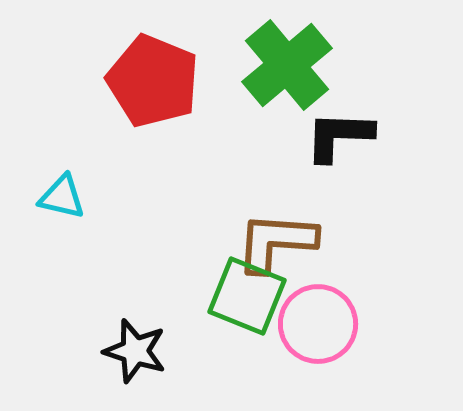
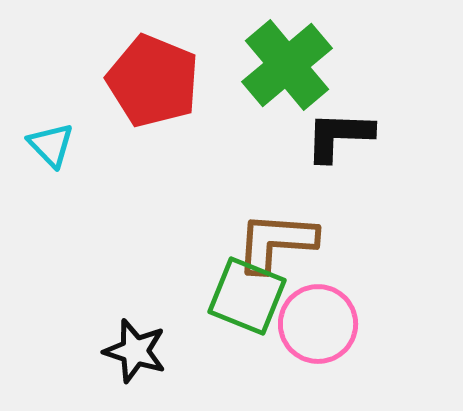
cyan triangle: moved 11 px left, 52 px up; rotated 33 degrees clockwise
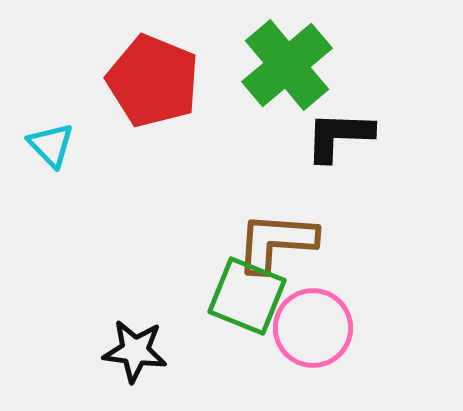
pink circle: moved 5 px left, 4 px down
black star: rotated 10 degrees counterclockwise
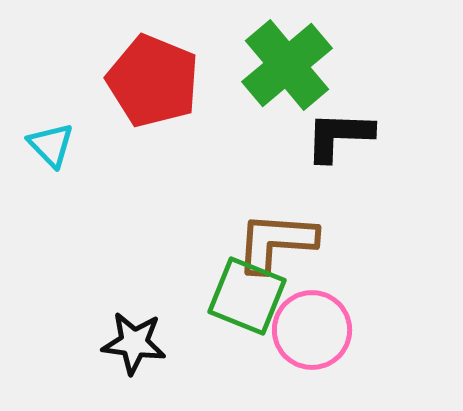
pink circle: moved 1 px left, 2 px down
black star: moved 1 px left, 8 px up
